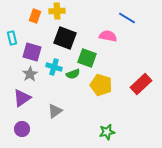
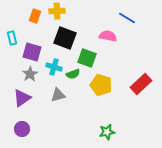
gray triangle: moved 3 px right, 16 px up; rotated 21 degrees clockwise
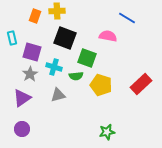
green semicircle: moved 3 px right, 2 px down; rotated 16 degrees clockwise
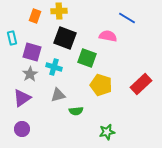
yellow cross: moved 2 px right
green semicircle: moved 35 px down
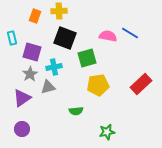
blue line: moved 3 px right, 15 px down
green square: rotated 36 degrees counterclockwise
cyan cross: rotated 28 degrees counterclockwise
yellow pentagon: moved 3 px left; rotated 25 degrees counterclockwise
gray triangle: moved 10 px left, 8 px up
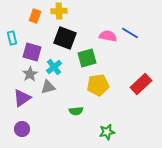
cyan cross: rotated 28 degrees counterclockwise
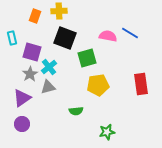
cyan cross: moved 5 px left
red rectangle: rotated 55 degrees counterclockwise
purple circle: moved 5 px up
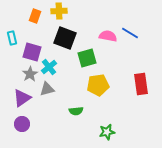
gray triangle: moved 1 px left, 2 px down
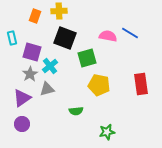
cyan cross: moved 1 px right, 1 px up
yellow pentagon: moved 1 px right; rotated 20 degrees clockwise
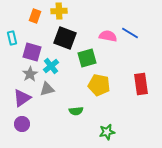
cyan cross: moved 1 px right
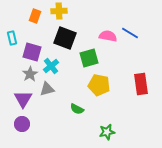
green square: moved 2 px right
purple triangle: moved 1 px right, 1 px down; rotated 24 degrees counterclockwise
green semicircle: moved 1 px right, 2 px up; rotated 32 degrees clockwise
